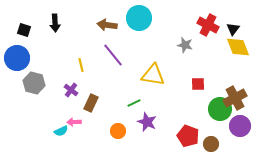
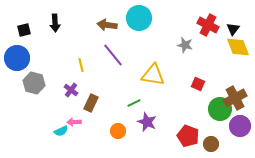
black square: rotated 32 degrees counterclockwise
red square: rotated 24 degrees clockwise
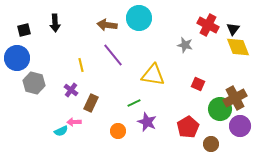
red pentagon: moved 9 px up; rotated 20 degrees clockwise
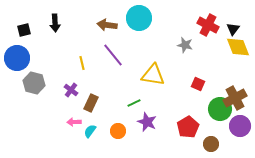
yellow line: moved 1 px right, 2 px up
cyan semicircle: moved 29 px right; rotated 152 degrees clockwise
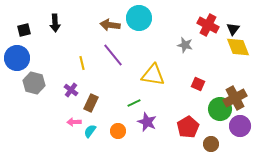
brown arrow: moved 3 px right
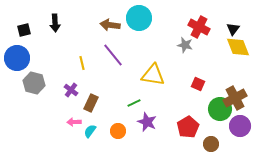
red cross: moved 9 px left, 2 px down
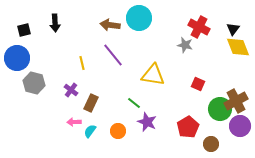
brown cross: moved 1 px right, 3 px down
green line: rotated 64 degrees clockwise
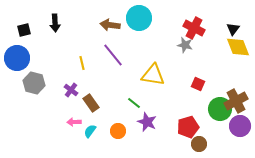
red cross: moved 5 px left, 1 px down
brown rectangle: rotated 60 degrees counterclockwise
red pentagon: rotated 15 degrees clockwise
brown circle: moved 12 px left
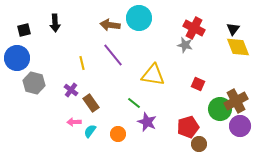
orange circle: moved 3 px down
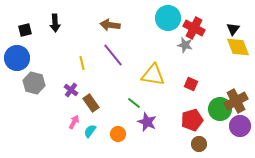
cyan circle: moved 29 px right
black square: moved 1 px right
red square: moved 7 px left
pink arrow: rotated 120 degrees clockwise
red pentagon: moved 4 px right, 7 px up
